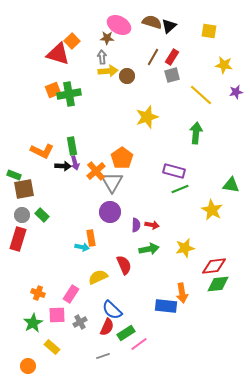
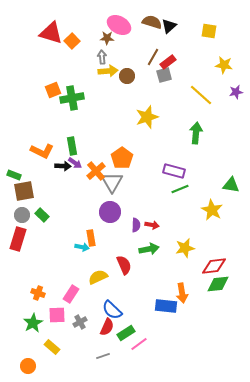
red triangle at (58, 54): moved 7 px left, 21 px up
red rectangle at (172, 57): moved 4 px left, 5 px down; rotated 21 degrees clockwise
gray square at (172, 75): moved 8 px left
green cross at (69, 94): moved 3 px right, 4 px down
purple arrow at (75, 163): rotated 40 degrees counterclockwise
brown square at (24, 189): moved 2 px down
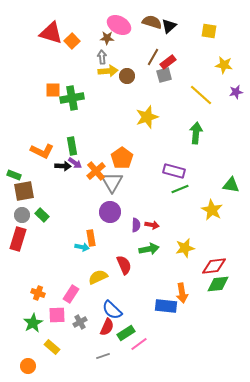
orange square at (53, 90): rotated 21 degrees clockwise
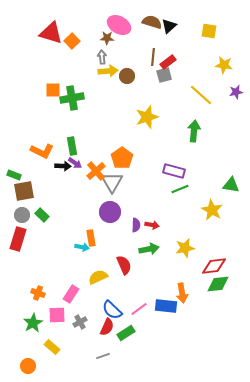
brown line at (153, 57): rotated 24 degrees counterclockwise
green arrow at (196, 133): moved 2 px left, 2 px up
pink line at (139, 344): moved 35 px up
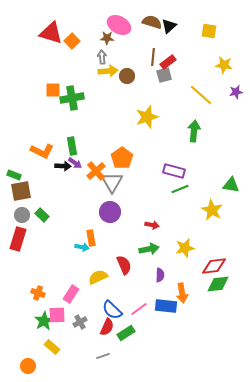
brown square at (24, 191): moved 3 px left
purple semicircle at (136, 225): moved 24 px right, 50 px down
green star at (33, 323): moved 11 px right, 2 px up
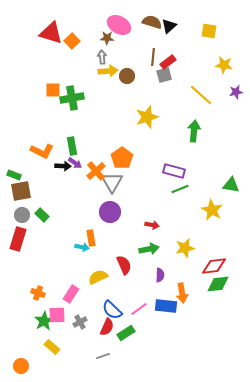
orange circle at (28, 366): moved 7 px left
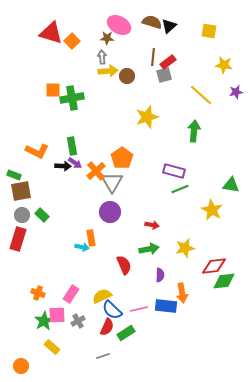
orange L-shape at (42, 151): moved 5 px left
yellow semicircle at (98, 277): moved 4 px right, 19 px down
green diamond at (218, 284): moved 6 px right, 3 px up
pink line at (139, 309): rotated 24 degrees clockwise
gray cross at (80, 322): moved 2 px left, 1 px up
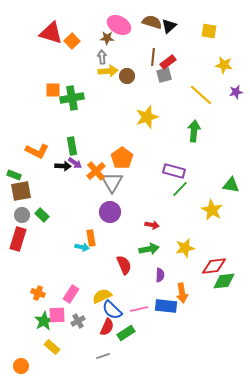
green line at (180, 189): rotated 24 degrees counterclockwise
